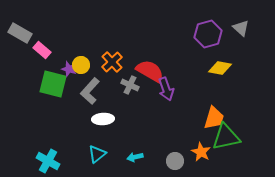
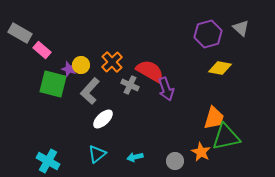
white ellipse: rotated 40 degrees counterclockwise
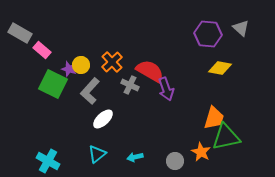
purple hexagon: rotated 20 degrees clockwise
green square: rotated 12 degrees clockwise
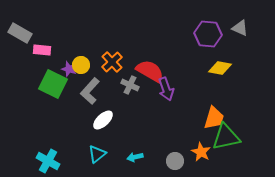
gray triangle: moved 1 px left; rotated 18 degrees counterclockwise
pink rectangle: rotated 36 degrees counterclockwise
white ellipse: moved 1 px down
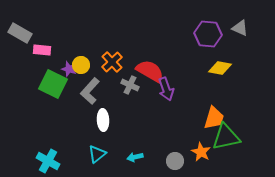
white ellipse: rotated 50 degrees counterclockwise
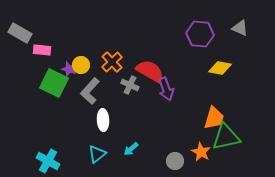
purple hexagon: moved 8 px left
green square: moved 1 px right, 1 px up
cyan arrow: moved 4 px left, 8 px up; rotated 28 degrees counterclockwise
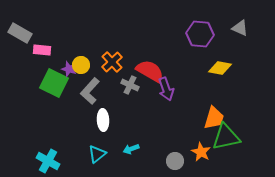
cyan arrow: rotated 21 degrees clockwise
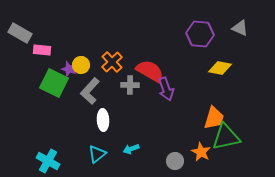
gray cross: rotated 24 degrees counterclockwise
